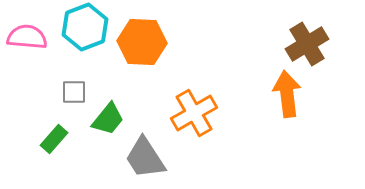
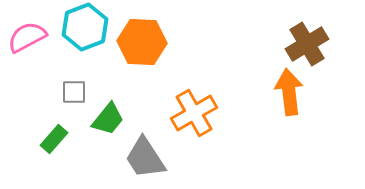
pink semicircle: rotated 33 degrees counterclockwise
orange arrow: moved 2 px right, 2 px up
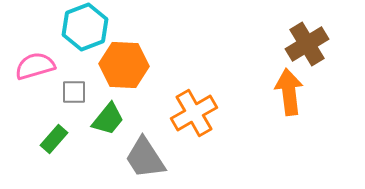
pink semicircle: moved 8 px right, 29 px down; rotated 12 degrees clockwise
orange hexagon: moved 18 px left, 23 px down
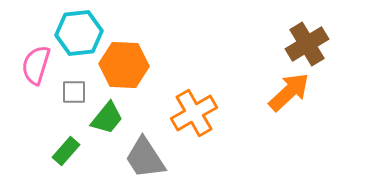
cyan hexagon: moved 6 px left, 6 px down; rotated 15 degrees clockwise
pink semicircle: moved 1 px right, 1 px up; rotated 57 degrees counterclockwise
orange arrow: rotated 54 degrees clockwise
green trapezoid: moved 1 px left, 1 px up
green rectangle: moved 12 px right, 12 px down
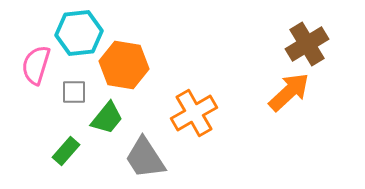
orange hexagon: rotated 6 degrees clockwise
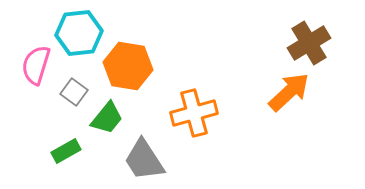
brown cross: moved 2 px right, 1 px up
orange hexagon: moved 4 px right, 1 px down
gray square: rotated 36 degrees clockwise
orange cross: rotated 15 degrees clockwise
green rectangle: rotated 20 degrees clockwise
gray trapezoid: moved 1 px left, 2 px down
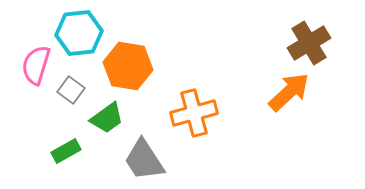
gray square: moved 3 px left, 2 px up
green trapezoid: rotated 15 degrees clockwise
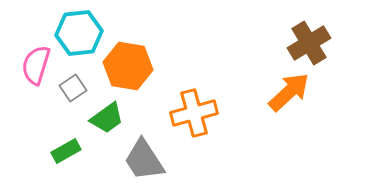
gray square: moved 2 px right, 2 px up; rotated 20 degrees clockwise
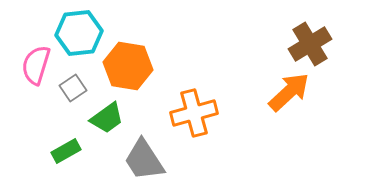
brown cross: moved 1 px right, 1 px down
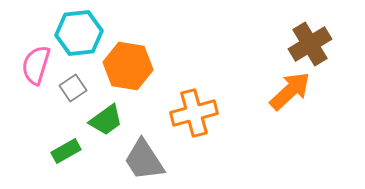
orange arrow: moved 1 px right, 1 px up
green trapezoid: moved 1 px left, 2 px down
